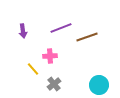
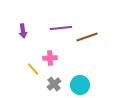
purple line: rotated 15 degrees clockwise
pink cross: moved 2 px down
cyan circle: moved 19 px left
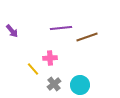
purple arrow: moved 11 px left; rotated 32 degrees counterclockwise
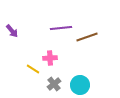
yellow line: rotated 16 degrees counterclockwise
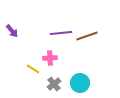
purple line: moved 5 px down
brown line: moved 1 px up
cyan circle: moved 2 px up
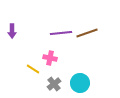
purple arrow: rotated 40 degrees clockwise
brown line: moved 3 px up
pink cross: rotated 16 degrees clockwise
